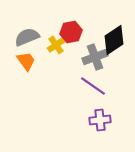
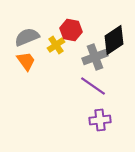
red hexagon: moved 2 px up; rotated 20 degrees clockwise
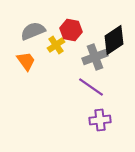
gray semicircle: moved 6 px right, 6 px up
purple line: moved 2 px left, 1 px down
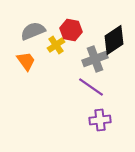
gray cross: moved 2 px down
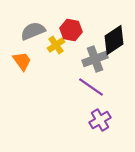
orange trapezoid: moved 4 px left
purple cross: rotated 25 degrees counterclockwise
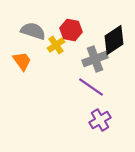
gray semicircle: rotated 40 degrees clockwise
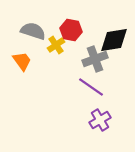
black diamond: rotated 24 degrees clockwise
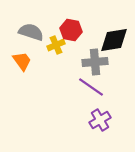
gray semicircle: moved 2 px left, 1 px down
yellow cross: rotated 12 degrees clockwise
gray cross: moved 3 px down; rotated 15 degrees clockwise
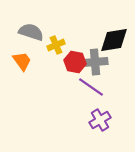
red hexagon: moved 4 px right, 32 px down
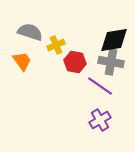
gray semicircle: moved 1 px left
gray cross: moved 16 px right; rotated 15 degrees clockwise
purple line: moved 9 px right, 1 px up
